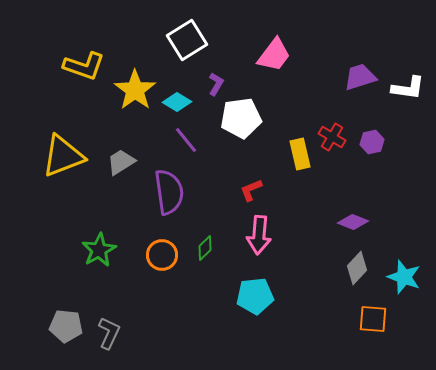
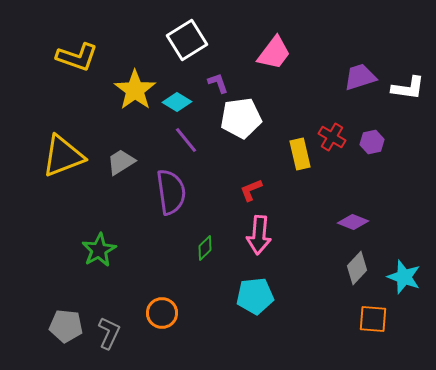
pink trapezoid: moved 2 px up
yellow L-shape: moved 7 px left, 9 px up
purple L-shape: moved 2 px right, 1 px up; rotated 50 degrees counterclockwise
purple semicircle: moved 2 px right
orange circle: moved 58 px down
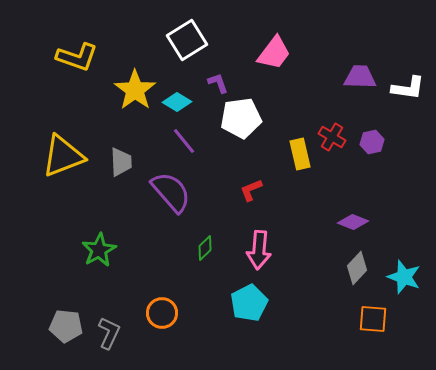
purple trapezoid: rotated 20 degrees clockwise
purple line: moved 2 px left, 1 px down
gray trapezoid: rotated 120 degrees clockwise
purple semicircle: rotated 33 degrees counterclockwise
pink arrow: moved 15 px down
cyan pentagon: moved 6 px left, 7 px down; rotated 21 degrees counterclockwise
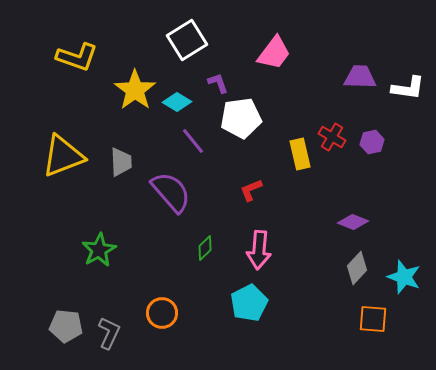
purple line: moved 9 px right
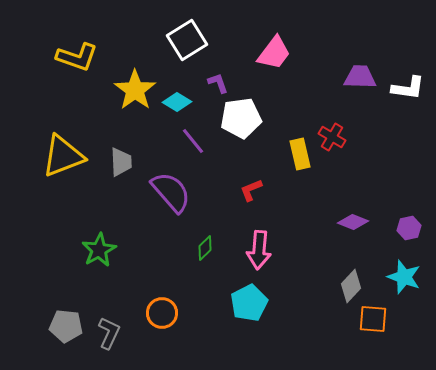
purple hexagon: moved 37 px right, 86 px down
gray diamond: moved 6 px left, 18 px down
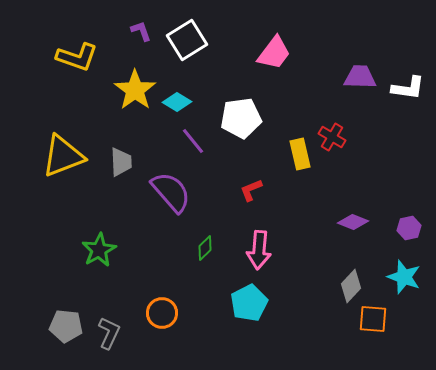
purple L-shape: moved 77 px left, 52 px up
